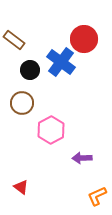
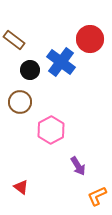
red circle: moved 6 px right
brown circle: moved 2 px left, 1 px up
purple arrow: moved 4 px left, 8 px down; rotated 120 degrees counterclockwise
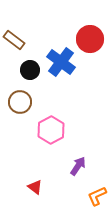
purple arrow: rotated 114 degrees counterclockwise
red triangle: moved 14 px right
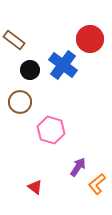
blue cross: moved 2 px right, 3 px down
pink hexagon: rotated 16 degrees counterclockwise
purple arrow: moved 1 px down
orange L-shape: moved 12 px up; rotated 15 degrees counterclockwise
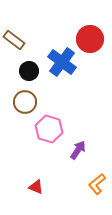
blue cross: moved 1 px left, 3 px up
black circle: moved 1 px left, 1 px down
brown circle: moved 5 px right
pink hexagon: moved 2 px left, 1 px up
purple arrow: moved 17 px up
red triangle: moved 1 px right; rotated 14 degrees counterclockwise
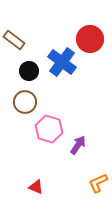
purple arrow: moved 5 px up
orange L-shape: moved 1 px right, 1 px up; rotated 15 degrees clockwise
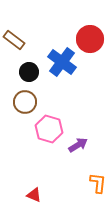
black circle: moved 1 px down
purple arrow: rotated 24 degrees clockwise
orange L-shape: rotated 120 degrees clockwise
red triangle: moved 2 px left, 8 px down
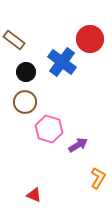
black circle: moved 3 px left
orange L-shape: moved 5 px up; rotated 25 degrees clockwise
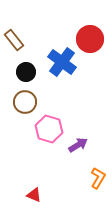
brown rectangle: rotated 15 degrees clockwise
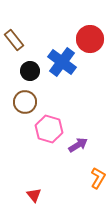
black circle: moved 4 px right, 1 px up
red triangle: rotated 28 degrees clockwise
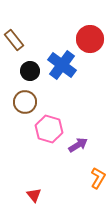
blue cross: moved 3 px down
